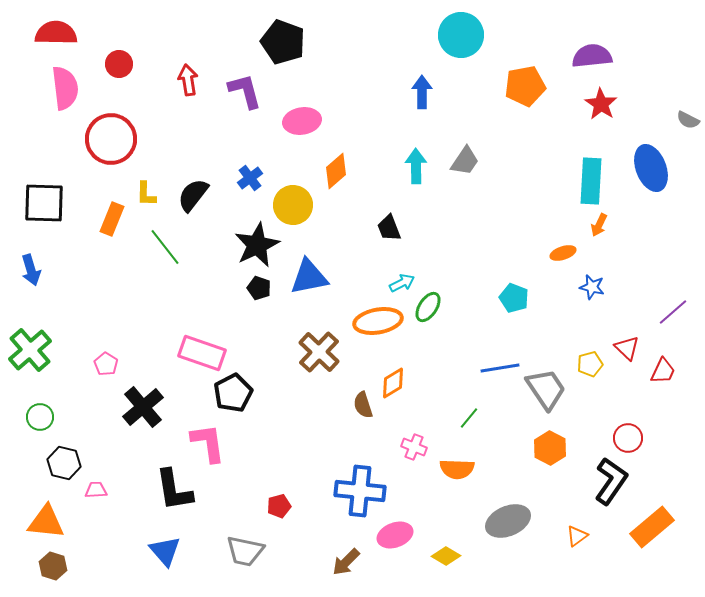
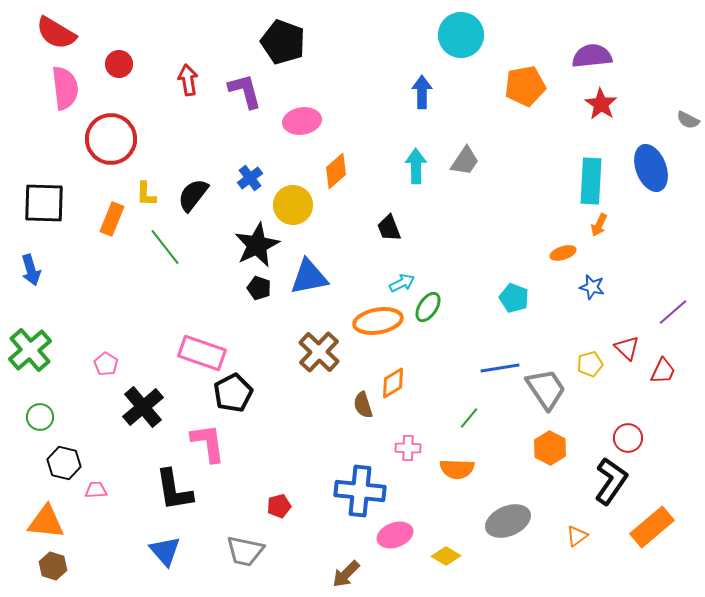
red semicircle at (56, 33): rotated 150 degrees counterclockwise
pink cross at (414, 447): moved 6 px left, 1 px down; rotated 20 degrees counterclockwise
brown arrow at (346, 562): moved 12 px down
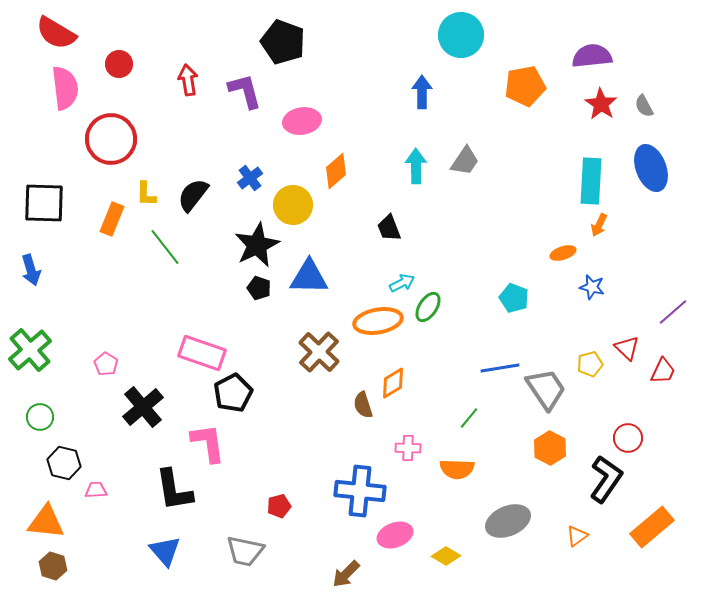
gray semicircle at (688, 120): moved 44 px left, 14 px up; rotated 35 degrees clockwise
blue triangle at (309, 277): rotated 12 degrees clockwise
black L-shape at (611, 481): moved 5 px left, 2 px up
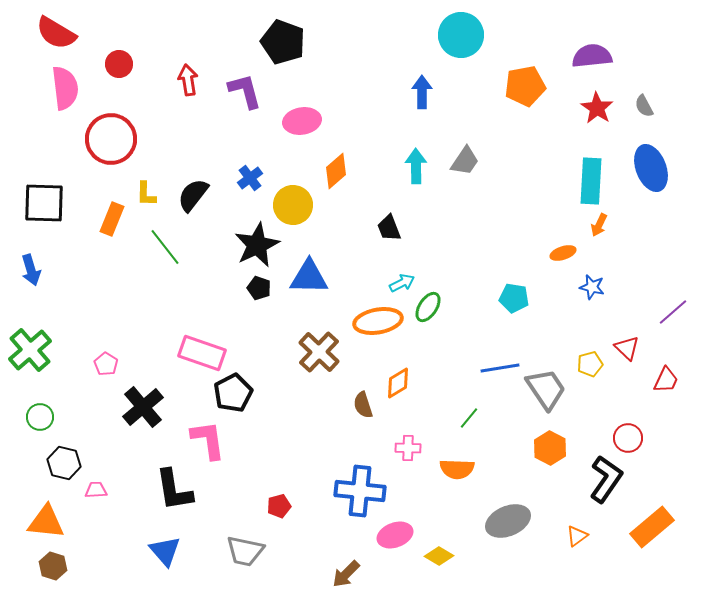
red star at (601, 104): moved 4 px left, 4 px down
cyan pentagon at (514, 298): rotated 12 degrees counterclockwise
red trapezoid at (663, 371): moved 3 px right, 9 px down
orange diamond at (393, 383): moved 5 px right
pink L-shape at (208, 443): moved 3 px up
yellow diamond at (446, 556): moved 7 px left
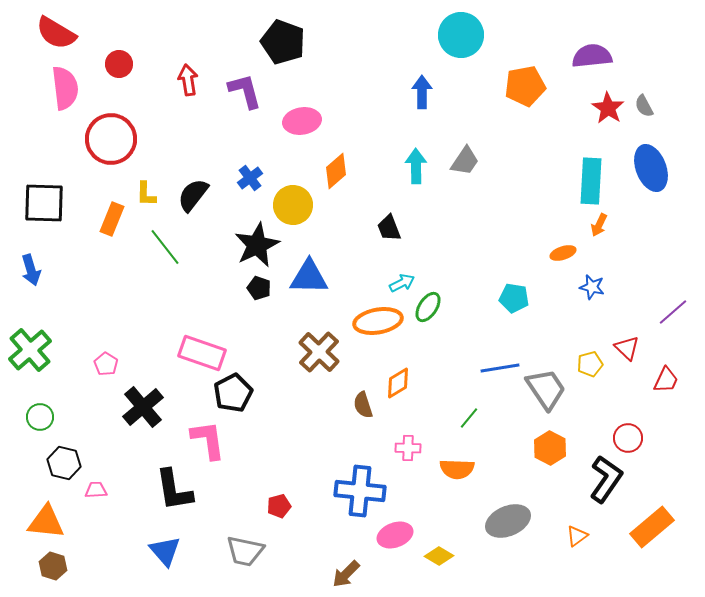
red star at (597, 108): moved 11 px right
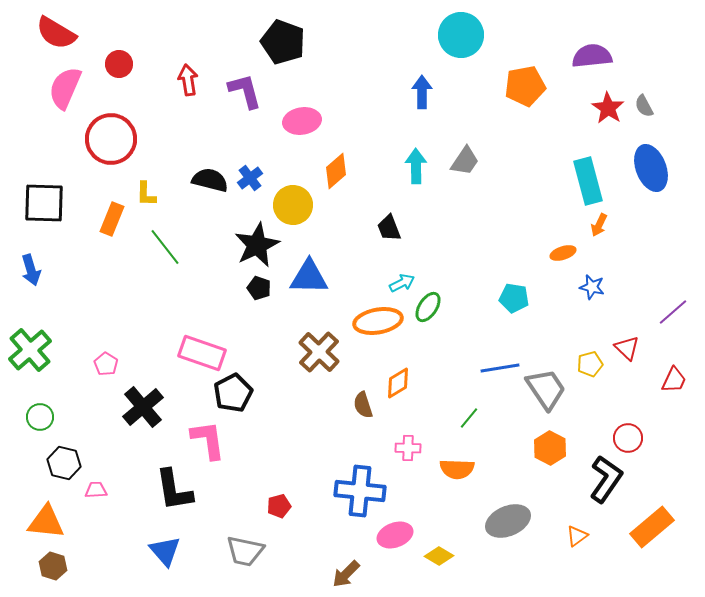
pink semicircle at (65, 88): rotated 150 degrees counterclockwise
cyan rectangle at (591, 181): moved 3 px left; rotated 18 degrees counterclockwise
black semicircle at (193, 195): moved 17 px right, 15 px up; rotated 66 degrees clockwise
red trapezoid at (666, 380): moved 8 px right
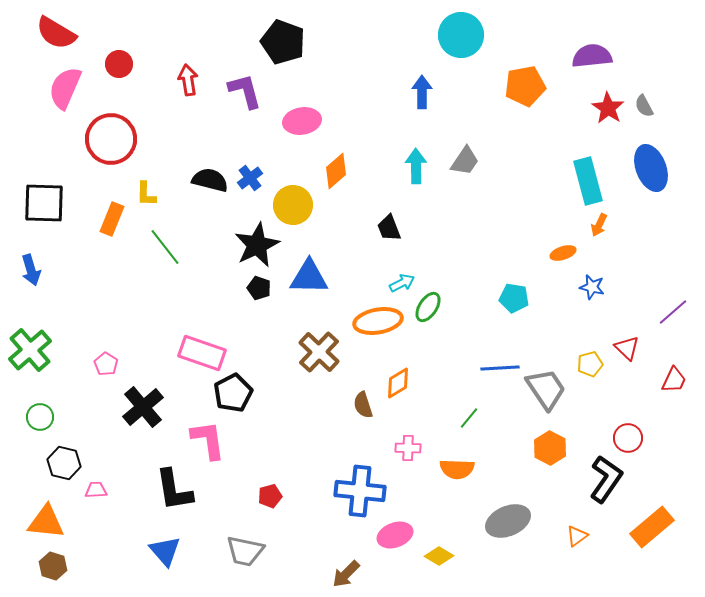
blue line at (500, 368): rotated 6 degrees clockwise
red pentagon at (279, 506): moved 9 px left, 10 px up
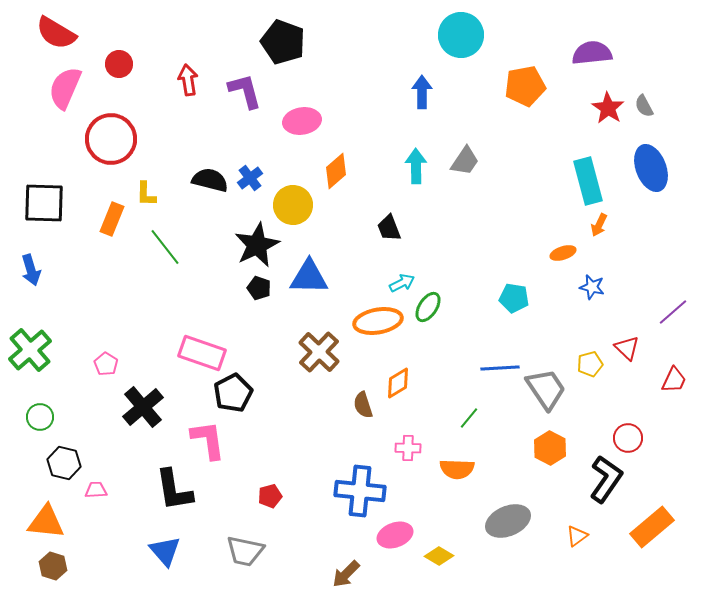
purple semicircle at (592, 56): moved 3 px up
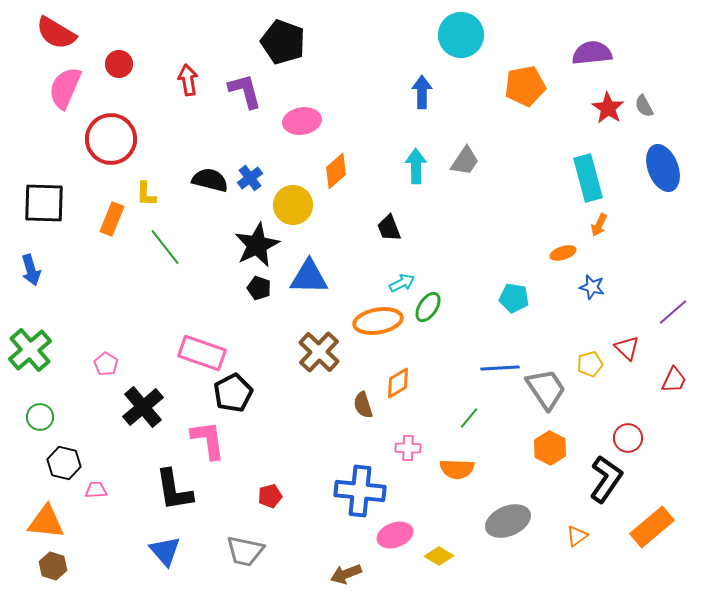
blue ellipse at (651, 168): moved 12 px right
cyan rectangle at (588, 181): moved 3 px up
brown arrow at (346, 574): rotated 24 degrees clockwise
